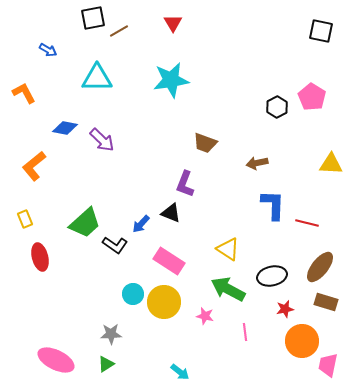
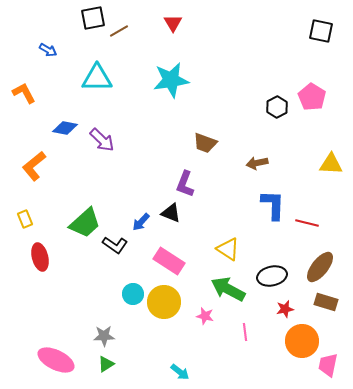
blue arrow at (141, 224): moved 2 px up
gray star at (111, 334): moved 7 px left, 2 px down
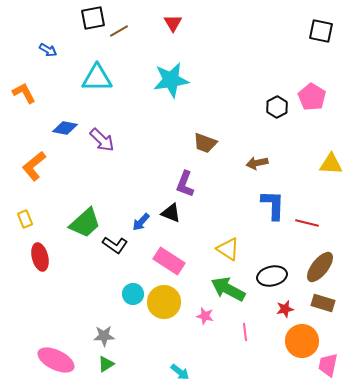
brown rectangle at (326, 302): moved 3 px left, 1 px down
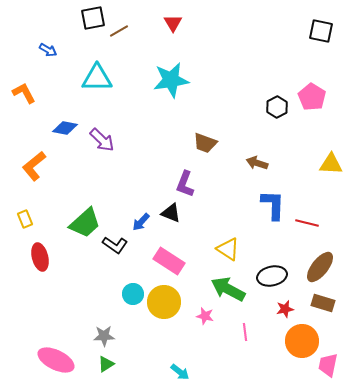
brown arrow at (257, 163): rotated 30 degrees clockwise
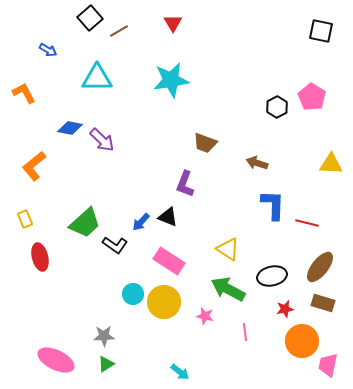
black square at (93, 18): moved 3 px left; rotated 30 degrees counterclockwise
blue diamond at (65, 128): moved 5 px right
black triangle at (171, 213): moved 3 px left, 4 px down
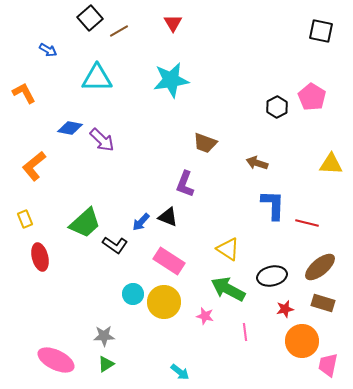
brown ellipse at (320, 267): rotated 12 degrees clockwise
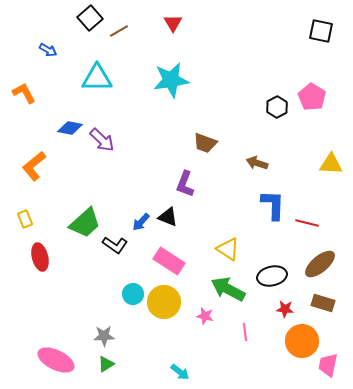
brown ellipse at (320, 267): moved 3 px up
red star at (285, 309): rotated 18 degrees clockwise
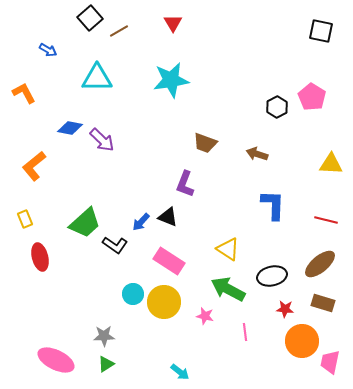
brown arrow at (257, 163): moved 9 px up
red line at (307, 223): moved 19 px right, 3 px up
pink trapezoid at (328, 365): moved 2 px right, 3 px up
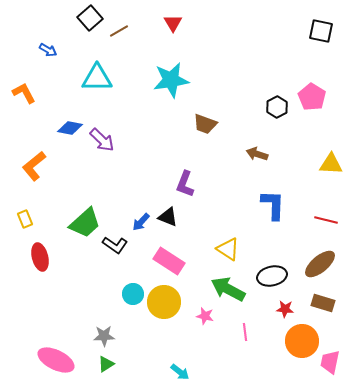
brown trapezoid at (205, 143): moved 19 px up
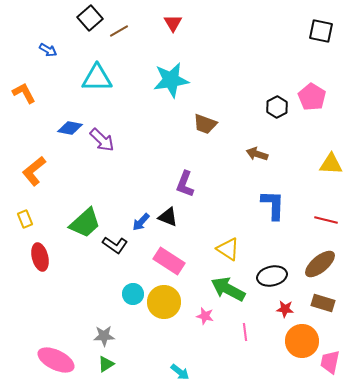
orange L-shape at (34, 166): moved 5 px down
